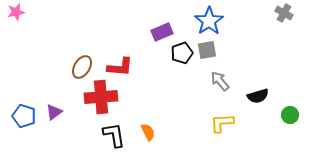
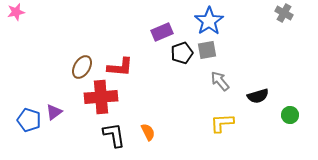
blue pentagon: moved 5 px right, 4 px down
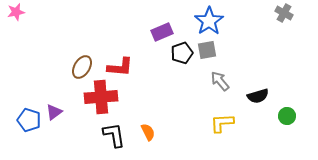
green circle: moved 3 px left, 1 px down
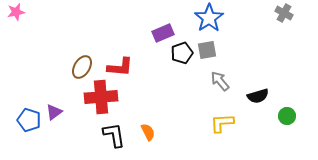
blue star: moved 3 px up
purple rectangle: moved 1 px right, 1 px down
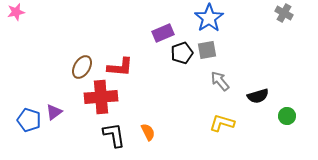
yellow L-shape: rotated 20 degrees clockwise
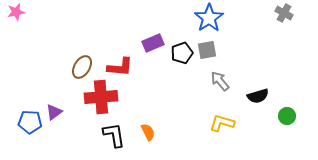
purple rectangle: moved 10 px left, 10 px down
blue pentagon: moved 1 px right, 2 px down; rotated 15 degrees counterclockwise
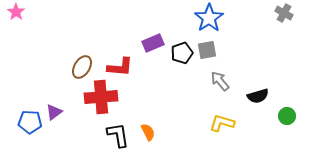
pink star: rotated 24 degrees counterclockwise
black L-shape: moved 4 px right
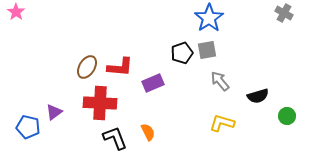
purple rectangle: moved 40 px down
brown ellipse: moved 5 px right
red cross: moved 1 px left, 6 px down; rotated 8 degrees clockwise
blue pentagon: moved 2 px left, 5 px down; rotated 10 degrees clockwise
black L-shape: moved 3 px left, 3 px down; rotated 12 degrees counterclockwise
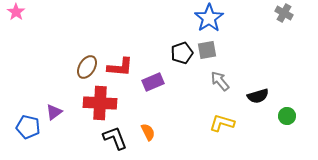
purple rectangle: moved 1 px up
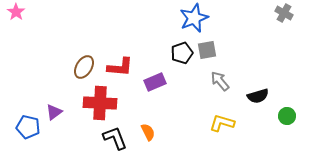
blue star: moved 15 px left; rotated 12 degrees clockwise
brown ellipse: moved 3 px left
purple rectangle: moved 2 px right
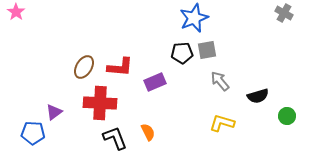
black pentagon: rotated 15 degrees clockwise
blue pentagon: moved 5 px right, 6 px down; rotated 10 degrees counterclockwise
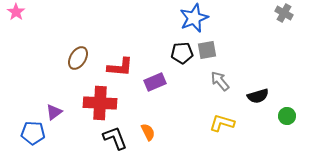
brown ellipse: moved 6 px left, 9 px up
